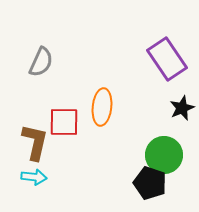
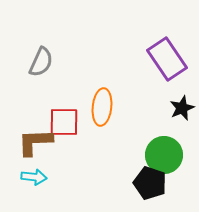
brown L-shape: rotated 105 degrees counterclockwise
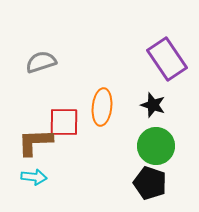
gray semicircle: rotated 132 degrees counterclockwise
black star: moved 29 px left, 3 px up; rotated 30 degrees counterclockwise
green circle: moved 8 px left, 9 px up
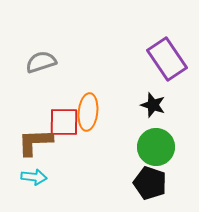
orange ellipse: moved 14 px left, 5 px down
green circle: moved 1 px down
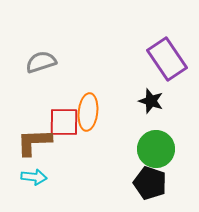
black star: moved 2 px left, 4 px up
brown L-shape: moved 1 px left
green circle: moved 2 px down
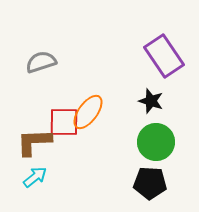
purple rectangle: moved 3 px left, 3 px up
orange ellipse: rotated 30 degrees clockwise
green circle: moved 7 px up
cyan arrow: moved 1 px right; rotated 45 degrees counterclockwise
black pentagon: rotated 16 degrees counterclockwise
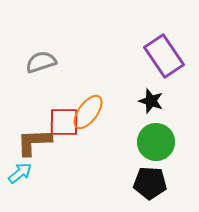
cyan arrow: moved 15 px left, 4 px up
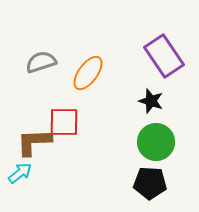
orange ellipse: moved 39 px up
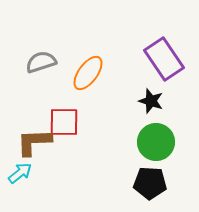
purple rectangle: moved 3 px down
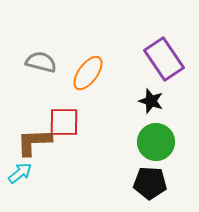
gray semicircle: rotated 32 degrees clockwise
